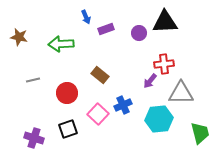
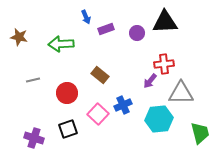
purple circle: moved 2 px left
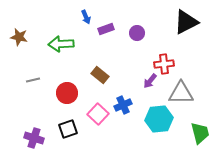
black triangle: moved 21 px right; rotated 24 degrees counterclockwise
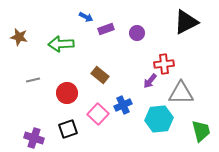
blue arrow: rotated 40 degrees counterclockwise
green trapezoid: moved 1 px right, 2 px up
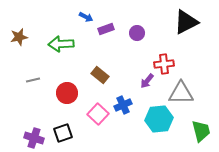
brown star: rotated 24 degrees counterclockwise
purple arrow: moved 3 px left
black square: moved 5 px left, 4 px down
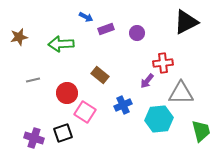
red cross: moved 1 px left, 1 px up
pink square: moved 13 px left, 2 px up; rotated 10 degrees counterclockwise
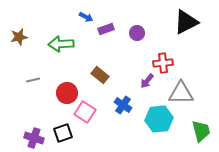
blue cross: rotated 30 degrees counterclockwise
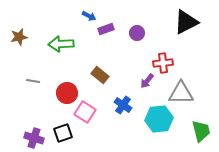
blue arrow: moved 3 px right, 1 px up
gray line: moved 1 px down; rotated 24 degrees clockwise
